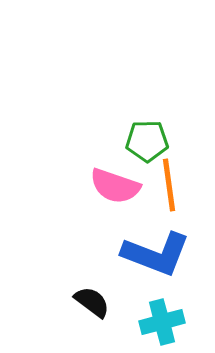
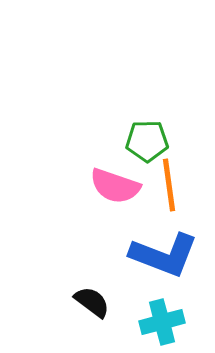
blue L-shape: moved 8 px right, 1 px down
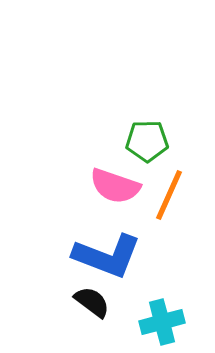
orange line: moved 10 px down; rotated 32 degrees clockwise
blue L-shape: moved 57 px left, 1 px down
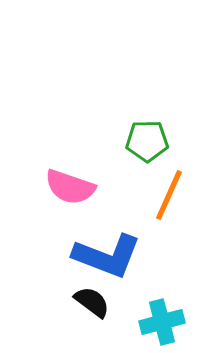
pink semicircle: moved 45 px left, 1 px down
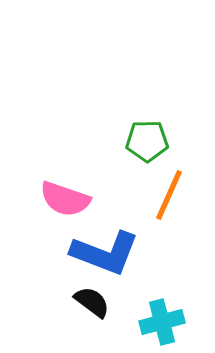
pink semicircle: moved 5 px left, 12 px down
blue L-shape: moved 2 px left, 3 px up
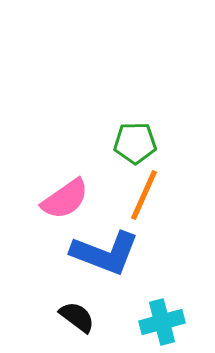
green pentagon: moved 12 px left, 2 px down
orange line: moved 25 px left
pink semicircle: rotated 54 degrees counterclockwise
black semicircle: moved 15 px left, 15 px down
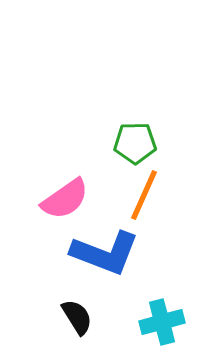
black semicircle: rotated 21 degrees clockwise
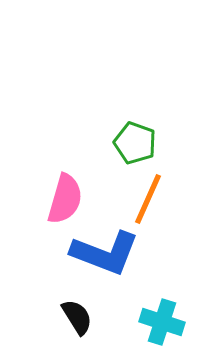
green pentagon: rotated 21 degrees clockwise
orange line: moved 4 px right, 4 px down
pink semicircle: rotated 39 degrees counterclockwise
cyan cross: rotated 33 degrees clockwise
